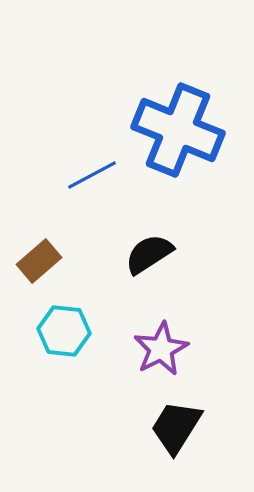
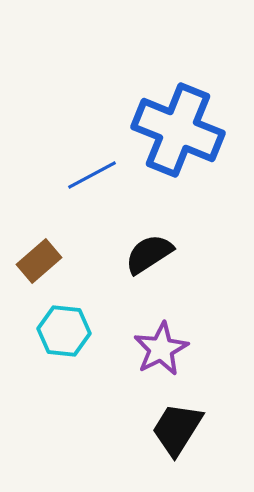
black trapezoid: moved 1 px right, 2 px down
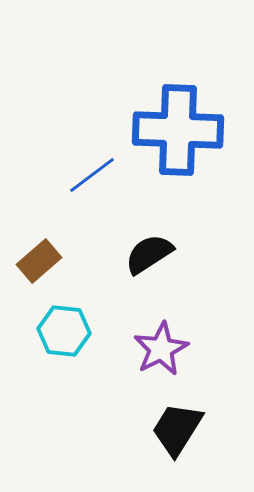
blue cross: rotated 20 degrees counterclockwise
blue line: rotated 9 degrees counterclockwise
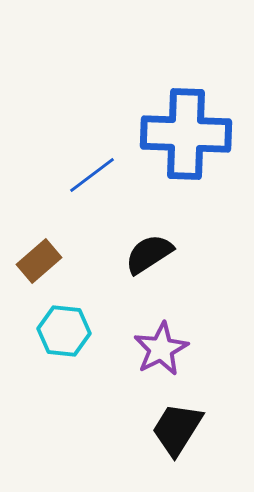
blue cross: moved 8 px right, 4 px down
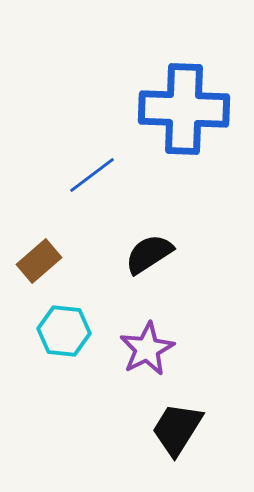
blue cross: moved 2 px left, 25 px up
purple star: moved 14 px left
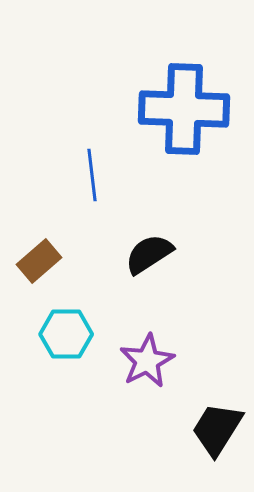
blue line: rotated 60 degrees counterclockwise
cyan hexagon: moved 2 px right, 3 px down; rotated 6 degrees counterclockwise
purple star: moved 12 px down
black trapezoid: moved 40 px right
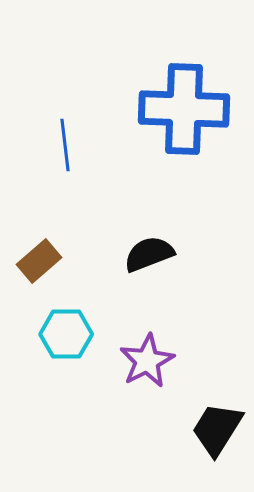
blue line: moved 27 px left, 30 px up
black semicircle: rotated 12 degrees clockwise
